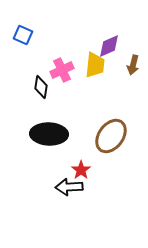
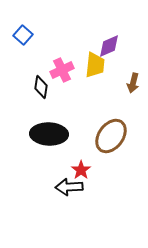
blue square: rotated 18 degrees clockwise
brown arrow: moved 18 px down
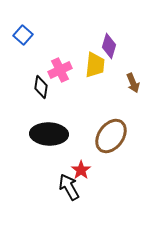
purple diamond: rotated 50 degrees counterclockwise
pink cross: moved 2 px left
brown arrow: rotated 36 degrees counterclockwise
black arrow: rotated 64 degrees clockwise
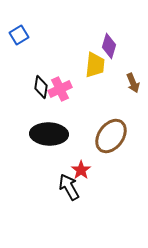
blue square: moved 4 px left; rotated 18 degrees clockwise
pink cross: moved 19 px down
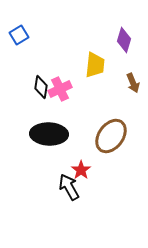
purple diamond: moved 15 px right, 6 px up
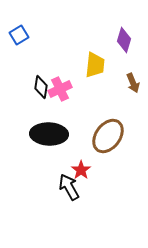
brown ellipse: moved 3 px left
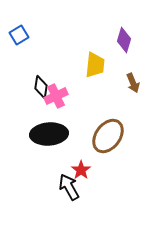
pink cross: moved 4 px left, 7 px down
black ellipse: rotated 6 degrees counterclockwise
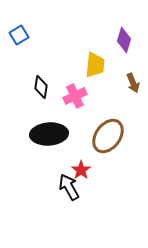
pink cross: moved 19 px right
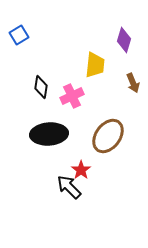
pink cross: moved 3 px left
black arrow: rotated 16 degrees counterclockwise
